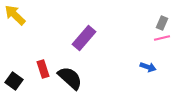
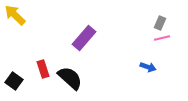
gray rectangle: moved 2 px left
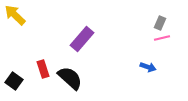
purple rectangle: moved 2 px left, 1 px down
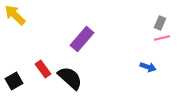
red rectangle: rotated 18 degrees counterclockwise
black square: rotated 24 degrees clockwise
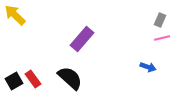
gray rectangle: moved 3 px up
red rectangle: moved 10 px left, 10 px down
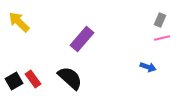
yellow arrow: moved 4 px right, 7 px down
